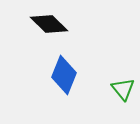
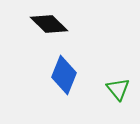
green triangle: moved 5 px left
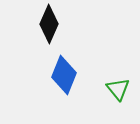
black diamond: rotated 69 degrees clockwise
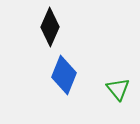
black diamond: moved 1 px right, 3 px down
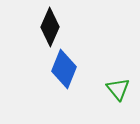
blue diamond: moved 6 px up
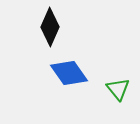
blue diamond: moved 5 px right, 4 px down; rotated 57 degrees counterclockwise
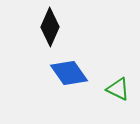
green triangle: rotated 25 degrees counterclockwise
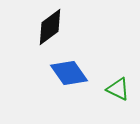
black diamond: rotated 30 degrees clockwise
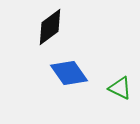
green triangle: moved 2 px right, 1 px up
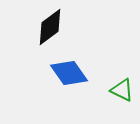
green triangle: moved 2 px right, 2 px down
